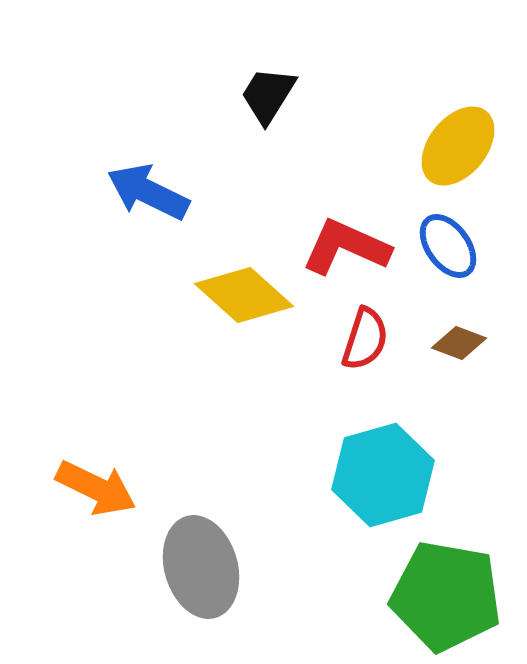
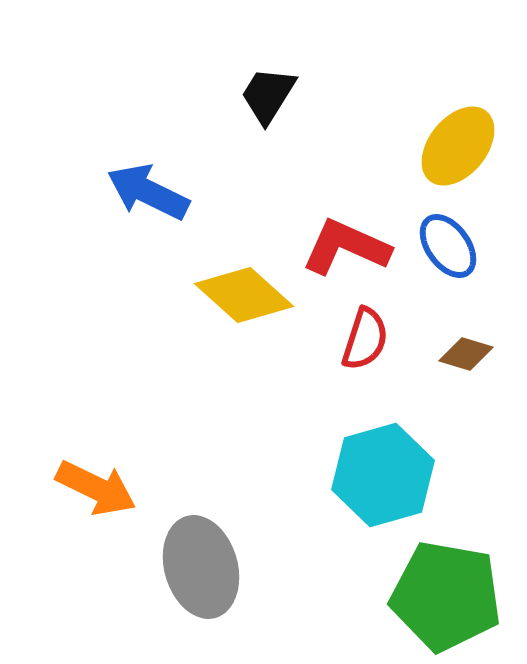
brown diamond: moved 7 px right, 11 px down; rotated 4 degrees counterclockwise
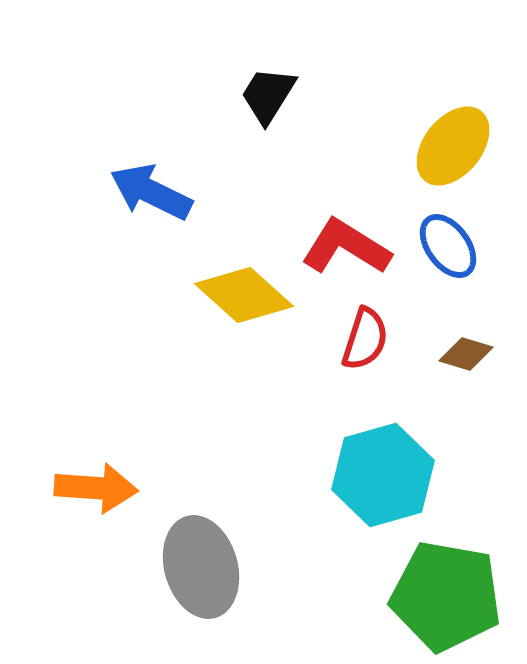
yellow ellipse: moved 5 px left
blue arrow: moved 3 px right
red L-shape: rotated 8 degrees clockwise
orange arrow: rotated 22 degrees counterclockwise
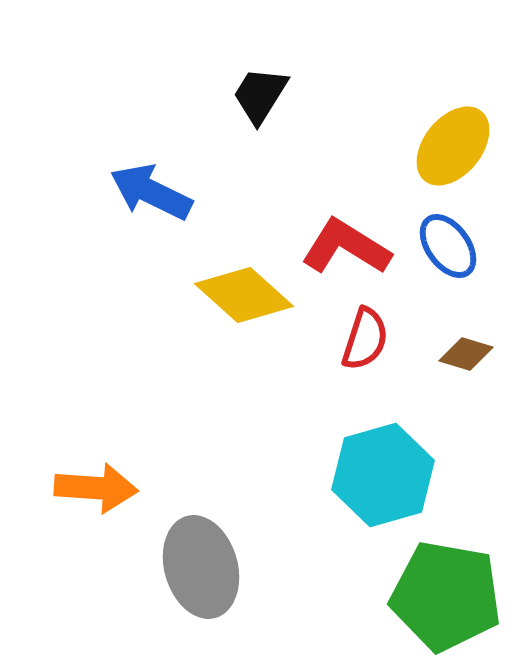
black trapezoid: moved 8 px left
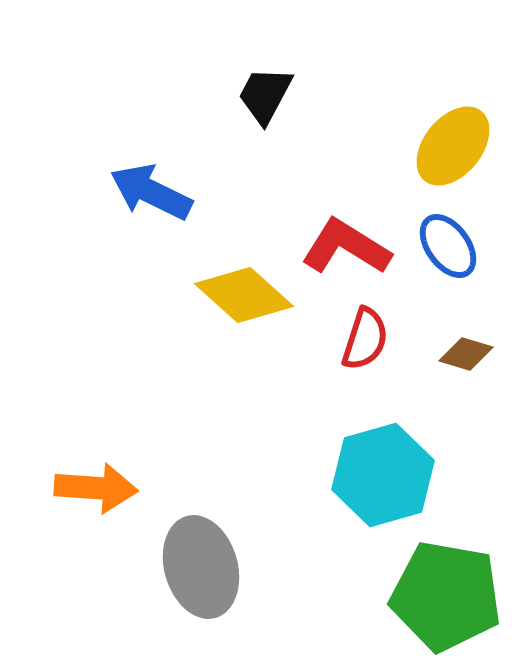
black trapezoid: moved 5 px right; rotated 4 degrees counterclockwise
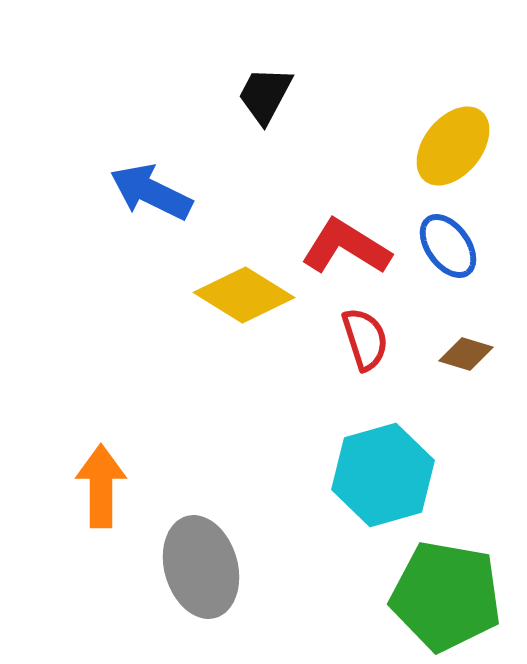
yellow diamond: rotated 10 degrees counterclockwise
red semicircle: rotated 36 degrees counterclockwise
orange arrow: moved 5 px right, 2 px up; rotated 94 degrees counterclockwise
